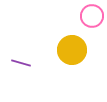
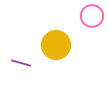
yellow circle: moved 16 px left, 5 px up
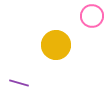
purple line: moved 2 px left, 20 px down
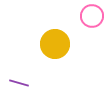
yellow circle: moved 1 px left, 1 px up
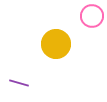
yellow circle: moved 1 px right
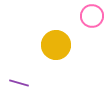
yellow circle: moved 1 px down
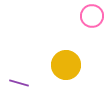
yellow circle: moved 10 px right, 20 px down
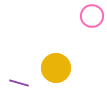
yellow circle: moved 10 px left, 3 px down
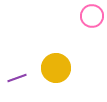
purple line: moved 2 px left, 5 px up; rotated 36 degrees counterclockwise
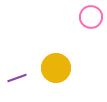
pink circle: moved 1 px left, 1 px down
